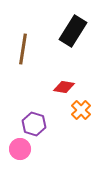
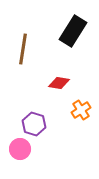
red diamond: moved 5 px left, 4 px up
orange cross: rotated 12 degrees clockwise
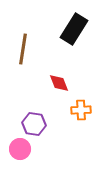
black rectangle: moved 1 px right, 2 px up
red diamond: rotated 60 degrees clockwise
orange cross: rotated 30 degrees clockwise
purple hexagon: rotated 10 degrees counterclockwise
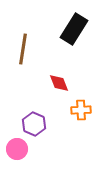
purple hexagon: rotated 15 degrees clockwise
pink circle: moved 3 px left
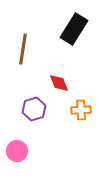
purple hexagon: moved 15 px up; rotated 20 degrees clockwise
pink circle: moved 2 px down
